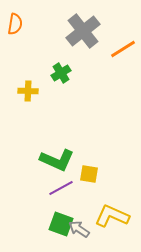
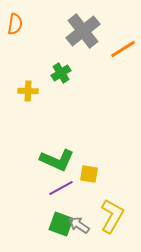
yellow L-shape: rotated 96 degrees clockwise
gray arrow: moved 4 px up
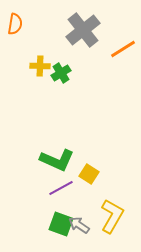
gray cross: moved 1 px up
yellow cross: moved 12 px right, 25 px up
yellow square: rotated 24 degrees clockwise
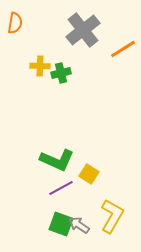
orange semicircle: moved 1 px up
green cross: rotated 18 degrees clockwise
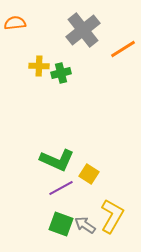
orange semicircle: rotated 105 degrees counterclockwise
yellow cross: moved 1 px left
gray arrow: moved 6 px right
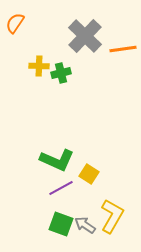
orange semicircle: rotated 50 degrees counterclockwise
gray cross: moved 2 px right, 6 px down; rotated 8 degrees counterclockwise
orange line: rotated 24 degrees clockwise
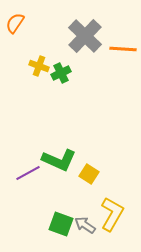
orange line: rotated 12 degrees clockwise
yellow cross: rotated 18 degrees clockwise
green cross: rotated 12 degrees counterclockwise
green L-shape: moved 2 px right
purple line: moved 33 px left, 15 px up
yellow L-shape: moved 2 px up
